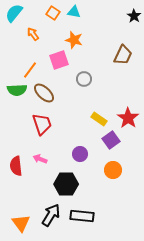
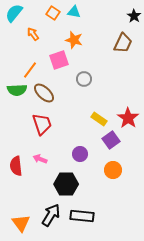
brown trapezoid: moved 12 px up
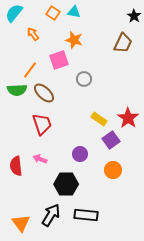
black rectangle: moved 4 px right, 1 px up
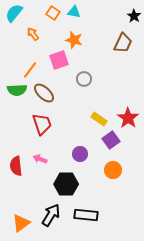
orange triangle: rotated 30 degrees clockwise
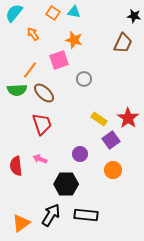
black star: rotated 24 degrees counterclockwise
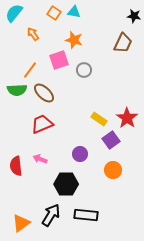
orange square: moved 1 px right
gray circle: moved 9 px up
red star: moved 1 px left
red trapezoid: rotated 95 degrees counterclockwise
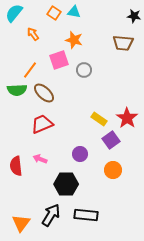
brown trapezoid: rotated 70 degrees clockwise
orange triangle: rotated 18 degrees counterclockwise
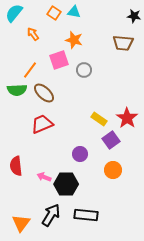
pink arrow: moved 4 px right, 18 px down
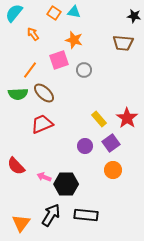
green semicircle: moved 1 px right, 4 px down
yellow rectangle: rotated 14 degrees clockwise
purple square: moved 3 px down
purple circle: moved 5 px right, 8 px up
red semicircle: rotated 36 degrees counterclockwise
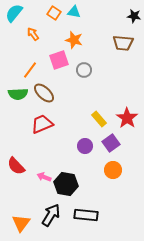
black hexagon: rotated 10 degrees clockwise
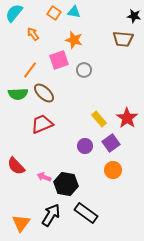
brown trapezoid: moved 4 px up
black rectangle: moved 2 px up; rotated 30 degrees clockwise
